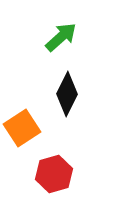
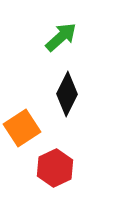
red hexagon: moved 1 px right, 6 px up; rotated 9 degrees counterclockwise
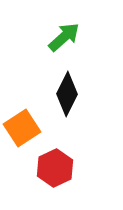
green arrow: moved 3 px right
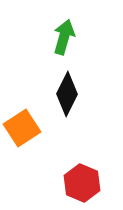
green arrow: rotated 32 degrees counterclockwise
red hexagon: moved 27 px right, 15 px down; rotated 12 degrees counterclockwise
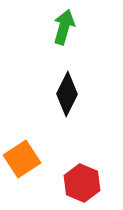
green arrow: moved 10 px up
orange square: moved 31 px down
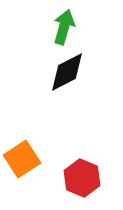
black diamond: moved 22 px up; rotated 36 degrees clockwise
red hexagon: moved 5 px up
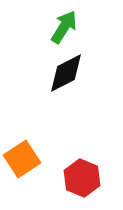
green arrow: rotated 16 degrees clockwise
black diamond: moved 1 px left, 1 px down
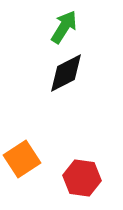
red hexagon: rotated 15 degrees counterclockwise
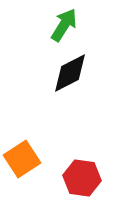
green arrow: moved 2 px up
black diamond: moved 4 px right
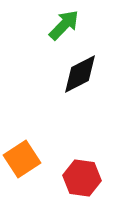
green arrow: rotated 12 degrees clockwise
black diamond: moved 10 px right, 1 px down
